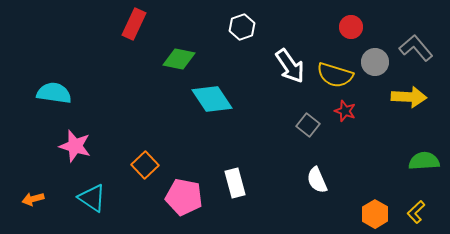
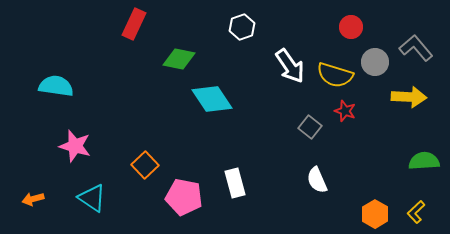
cyan semicircle: moved 2 px right, 7 px up
gray square: moved 2 px right, 2 px down
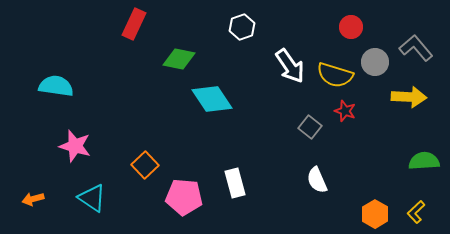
pink pentagon: rotated 6 degrees counterclockwise
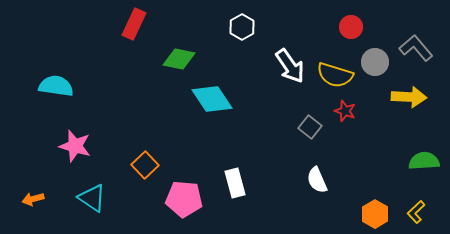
white hexagon: rotated 10 degrees counterclockwise
pink pentagon: moved 2 px down
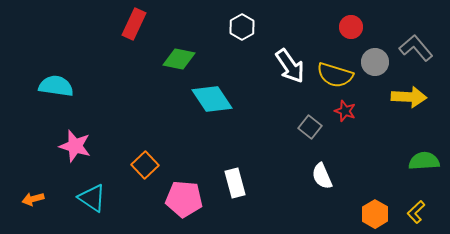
white semicircle: moved 5 px right, 4 px up
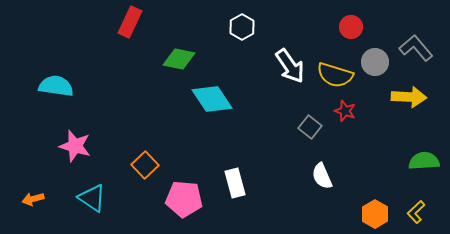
red rectangle: moved 4 px left, 2 px up
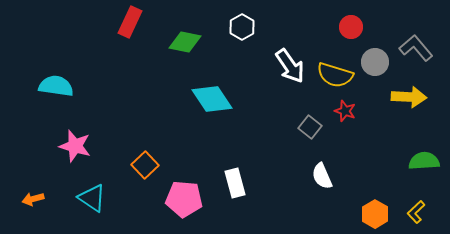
green diamond: moved 6 px right, 17 px up
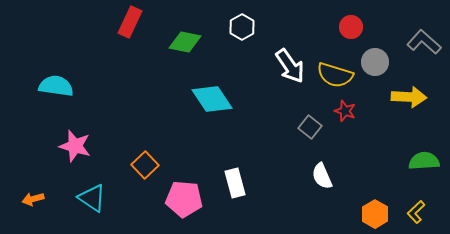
gray L-shape: moved 8 px right, 6 px up; rotated 8 degrees counterclockwise
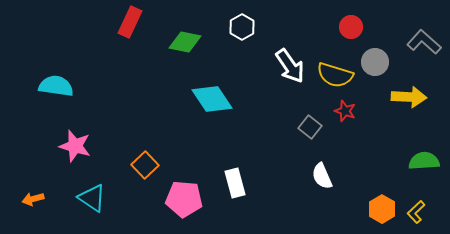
orange hexagon: moved 7 px right, 5 px up
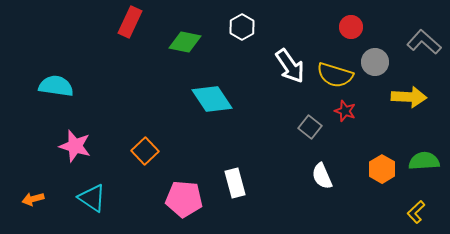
orange square: moved 14 px up
orange hexagon: moved 40 px up
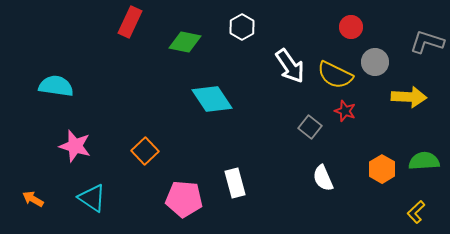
gray L-shape: moved 3 px right; rotated 24 degrees counterclockwise
yellow semicircle: rotated 9 degrees clockwise
white semicircle: moved 1 px right, 2 px down
orange arrow: rotated 45 degrees clockwise
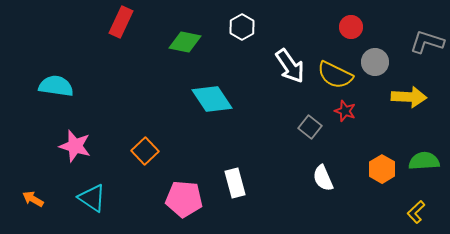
red rectangle: moved 9 px left
